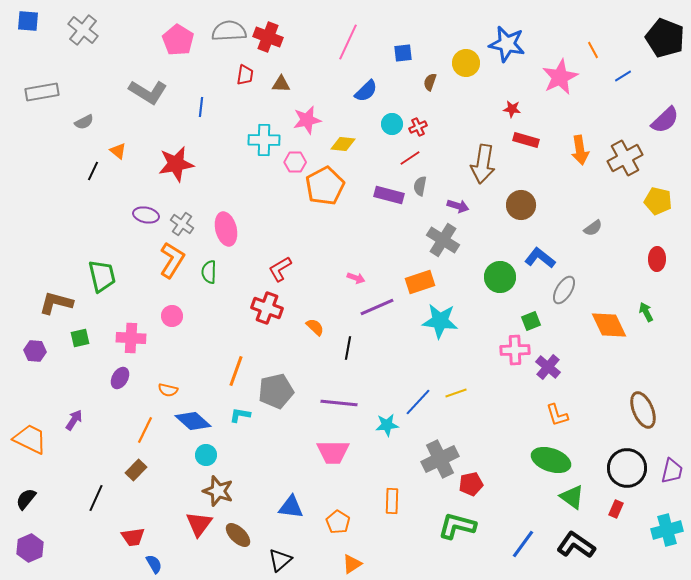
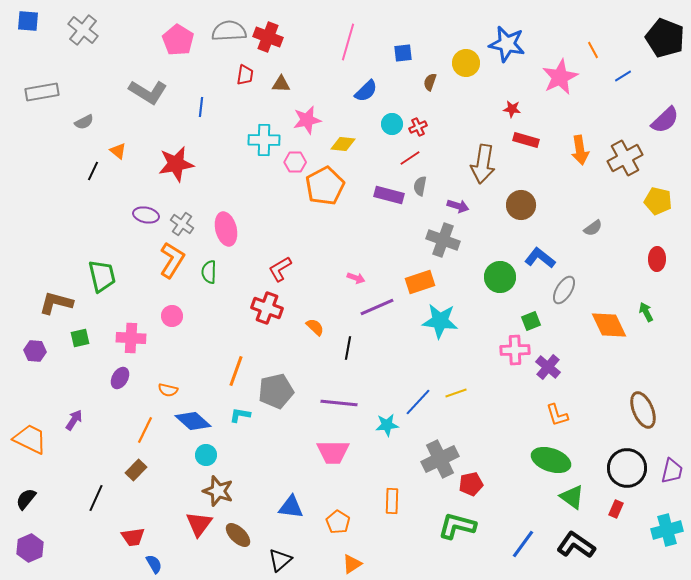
pink line at (348, 42): rotated 9 degrees counterclockwise
gray cross at (443, 240): rotated 12 degrees counterclockwise
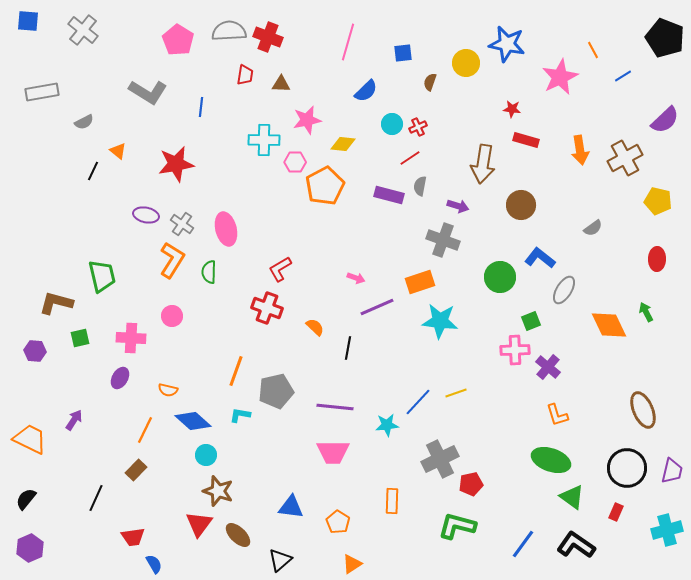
purple line at (339, 403): moved 4 px left, 4 px down
red rectangle at (616, 509): moved 3 px down
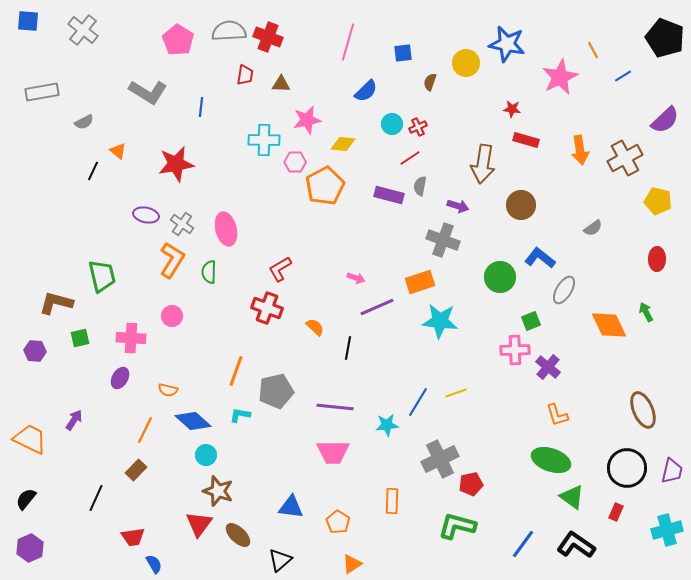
blue line at (418, 402): rotated 12 degrees counterclockwise
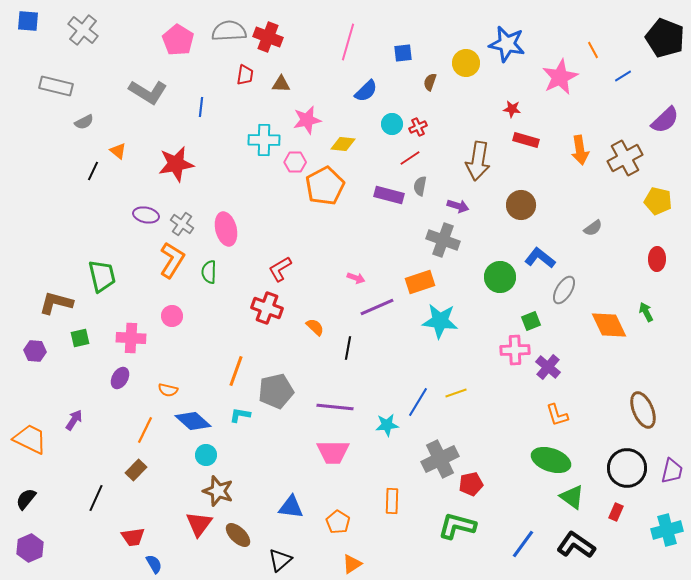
gray rectangle at (42, 92): moved 14 px right, 6 px up; rotated 24 degrees clockwise
brown arrow at (483, 164): moved 5 px left, 3 px up
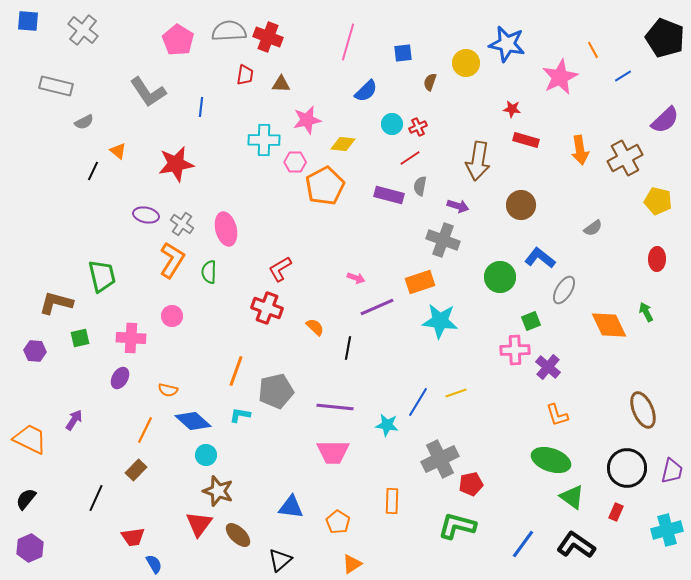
gray L-shape at (148, 92): rotated 24 degrees clockwise
cyan star at (387, 425): rotated 15 degrees clockwise
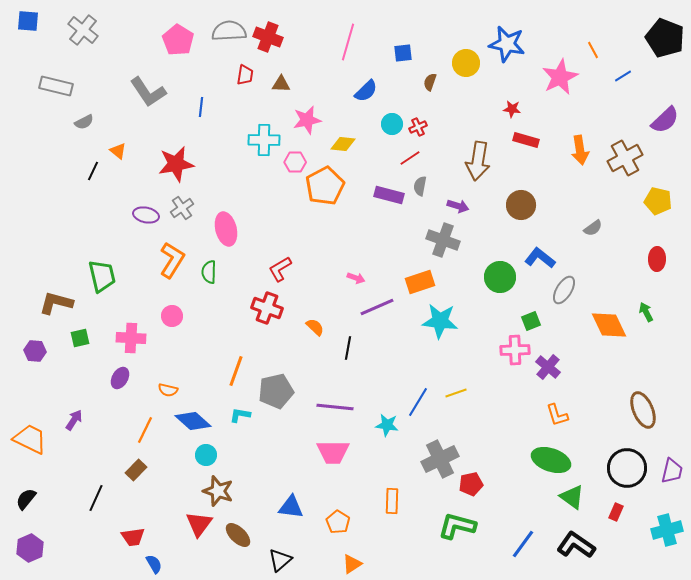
gray cross at (182, 224): moved 16 px up; rotated 20 degrees clockwise
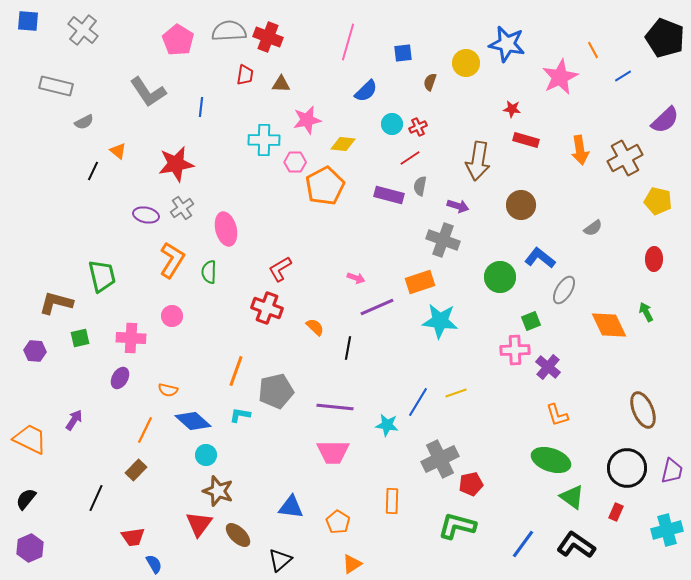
red ellipse at (657, 259): moved 3 px left
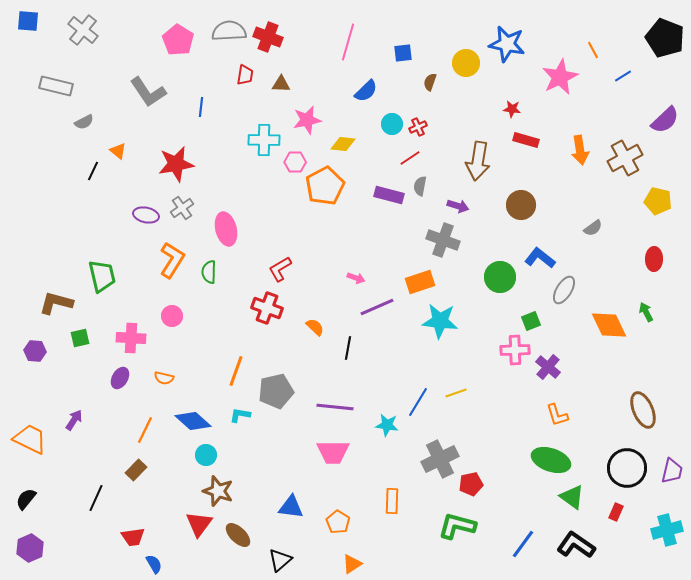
orange semicircle at (168, 390): moved 4 px left, 12 px up
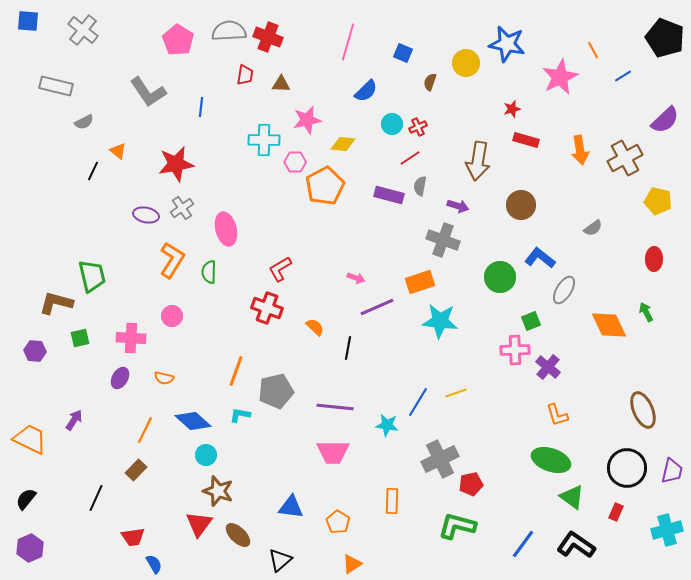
blue square at (403, 53): rotated 30 degrees clockwise
red star at (512, 109): rotated 24 degrees counterclockwise
green trapezoid at (102, 276): moved 10 px left
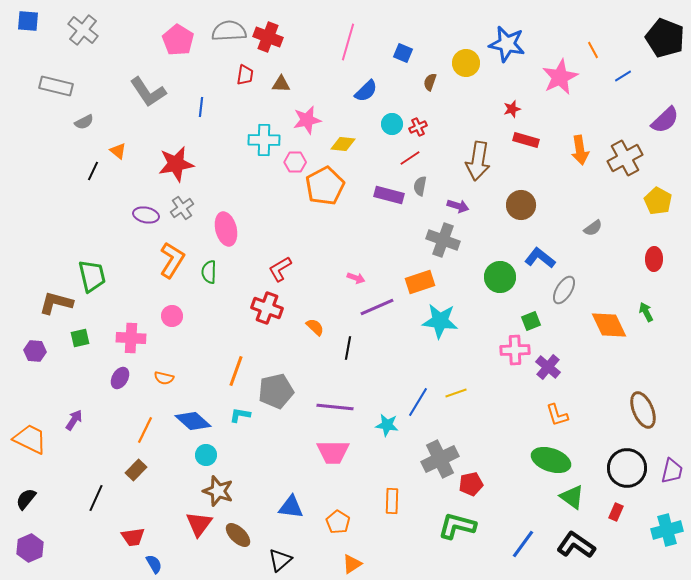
yellow pentagon at (658, 201): rotated 16 degrees clockwise
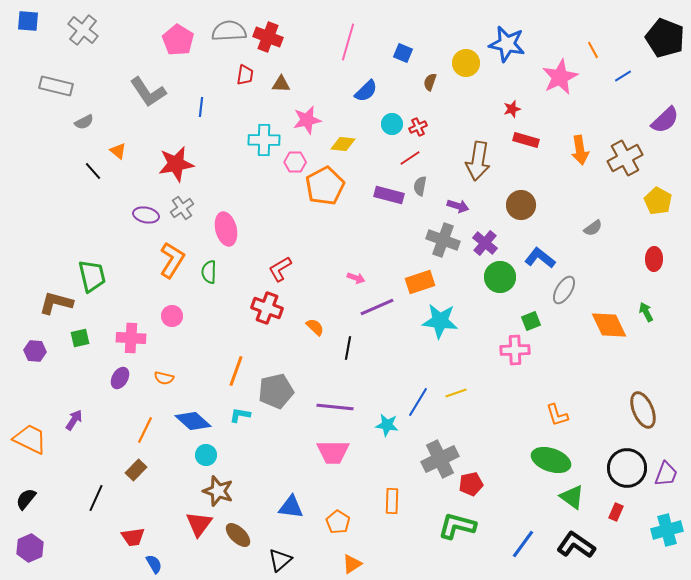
black line at (93, 171): rotated 66 degrees counterclockwise
purple cross at (548, 367): moved 63 px left, 124 px up
purple trapezoid at (672, 471): moved 6 px left, 3 px down; rotated 8 degrees clockwise
